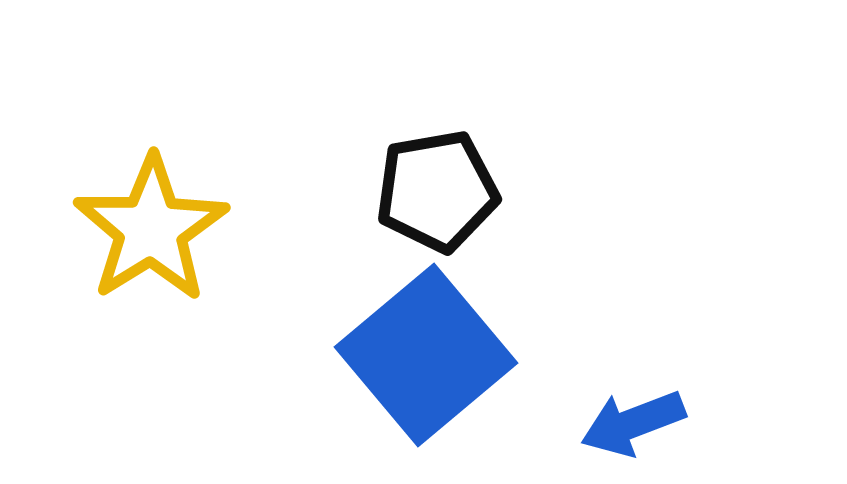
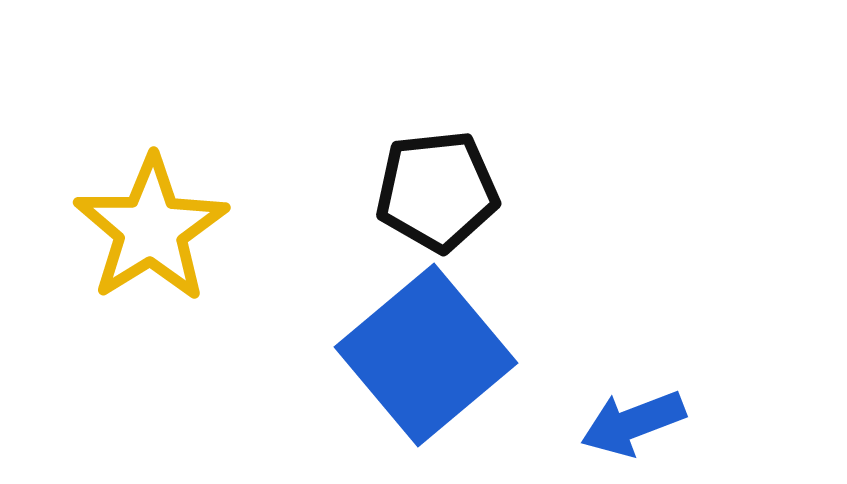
black pentagon: rotated 4 degrees clockwise
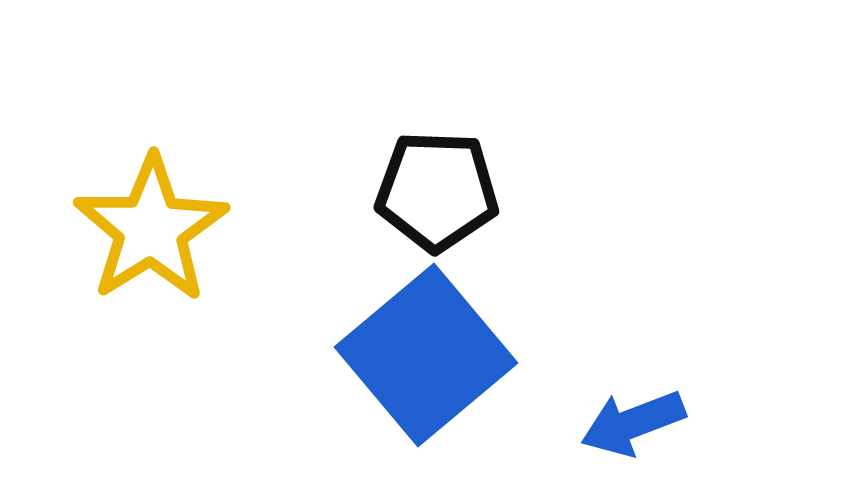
black pentagon: rotated 8 degrees clockwise
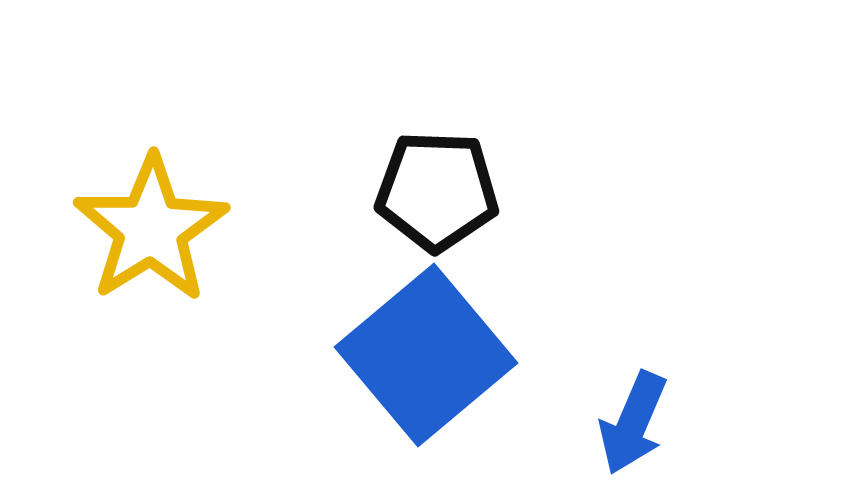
blue arrow: rotated 46 degrees counterclockwise
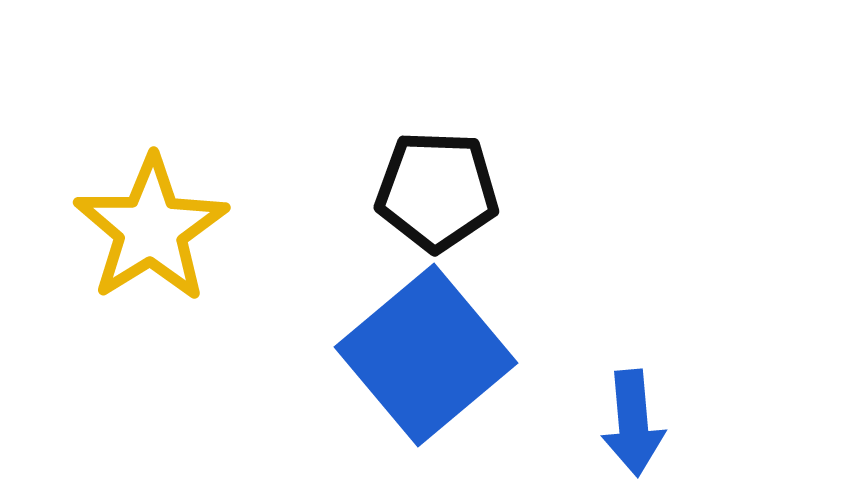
blue arrow: rotated 28 degrees counterclockwise
